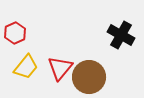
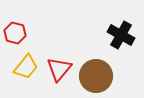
red hexagon: rotated 20 degrees counterclockwise
red triangle: moved 1 px left, 1 px down
brown circle: moved 7 px right, 1 px up
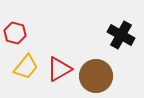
red triangle: rotated 20 degrees clockwise
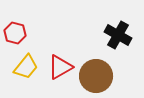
black cross: moved 3 px left
red triangle: moved 1 px right, 2 px up
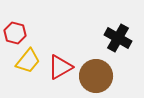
black cross: moved 3 px down
yellow trapezoid: moved 2 px right, 6 px up
